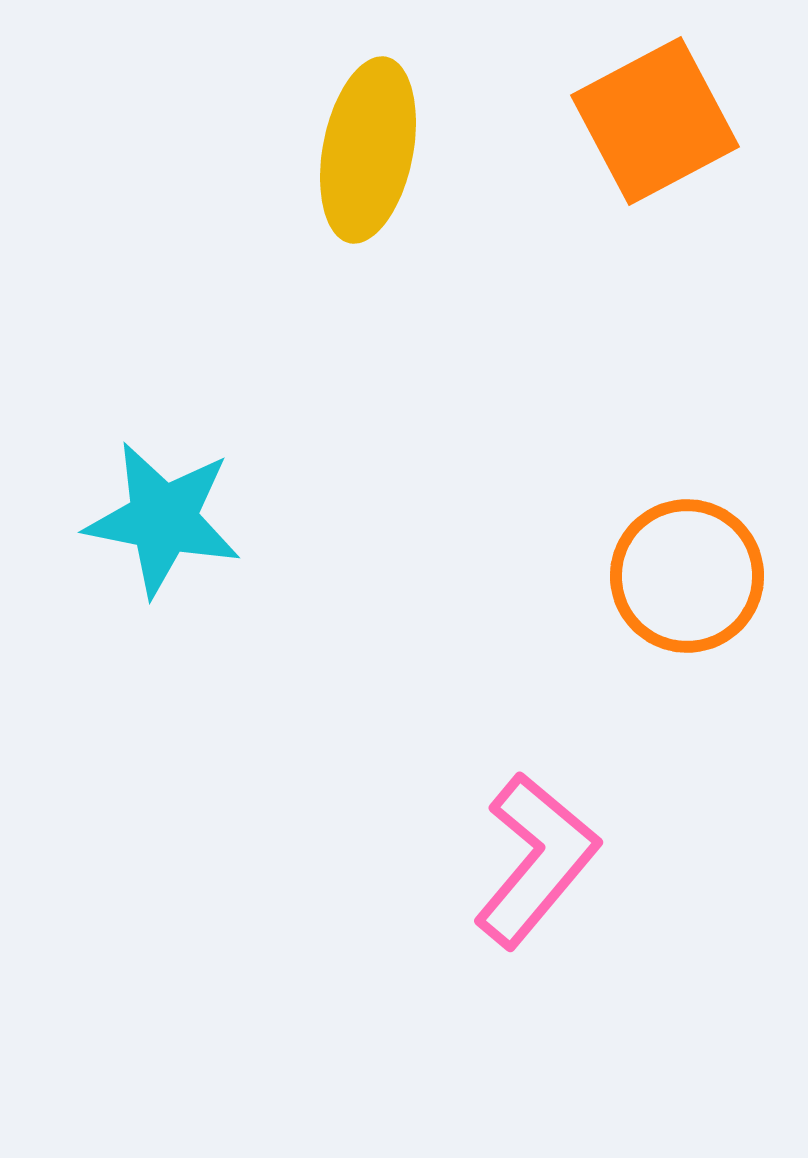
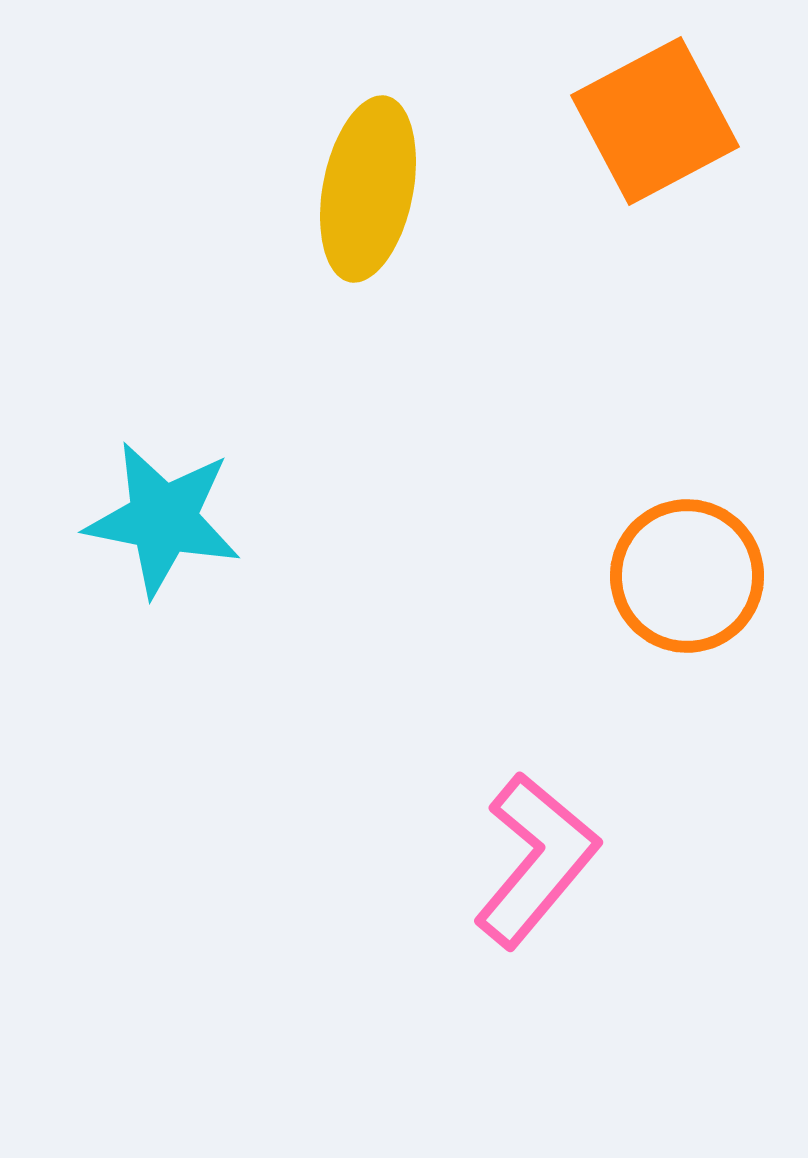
yellow ellipse: moved 39 px down
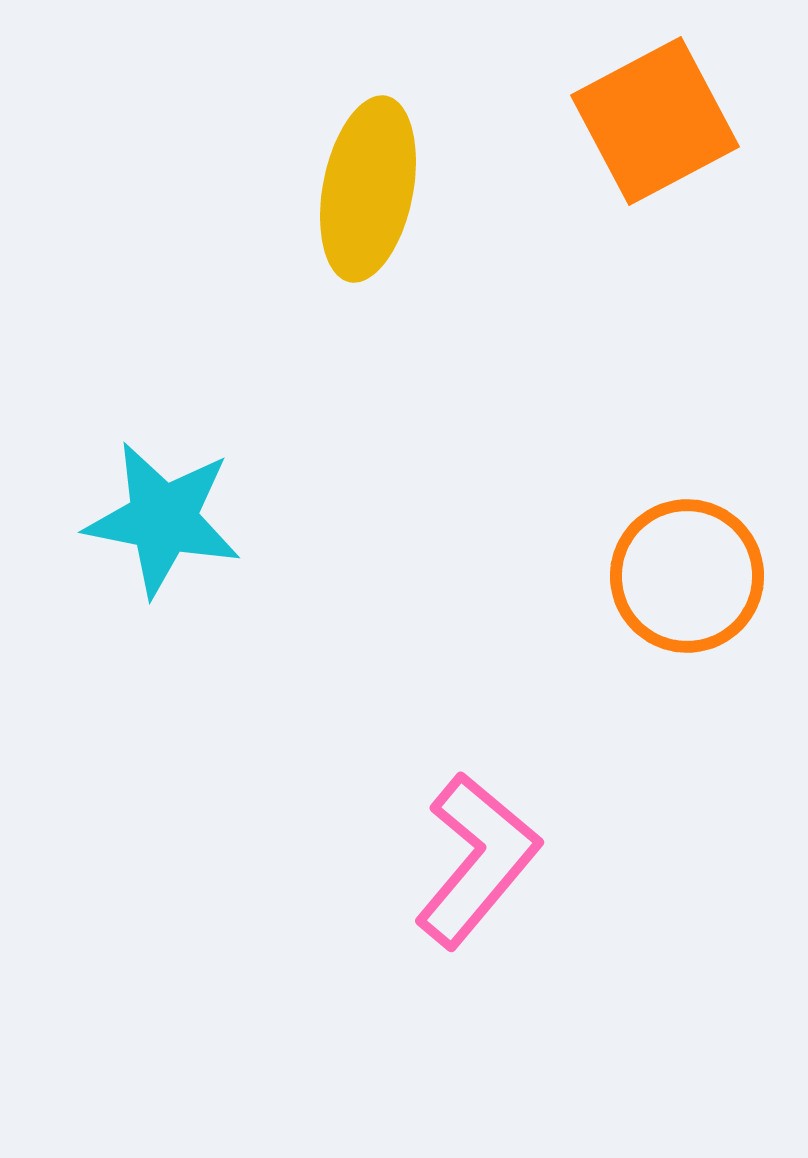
pink L-shape: moved 59 px left
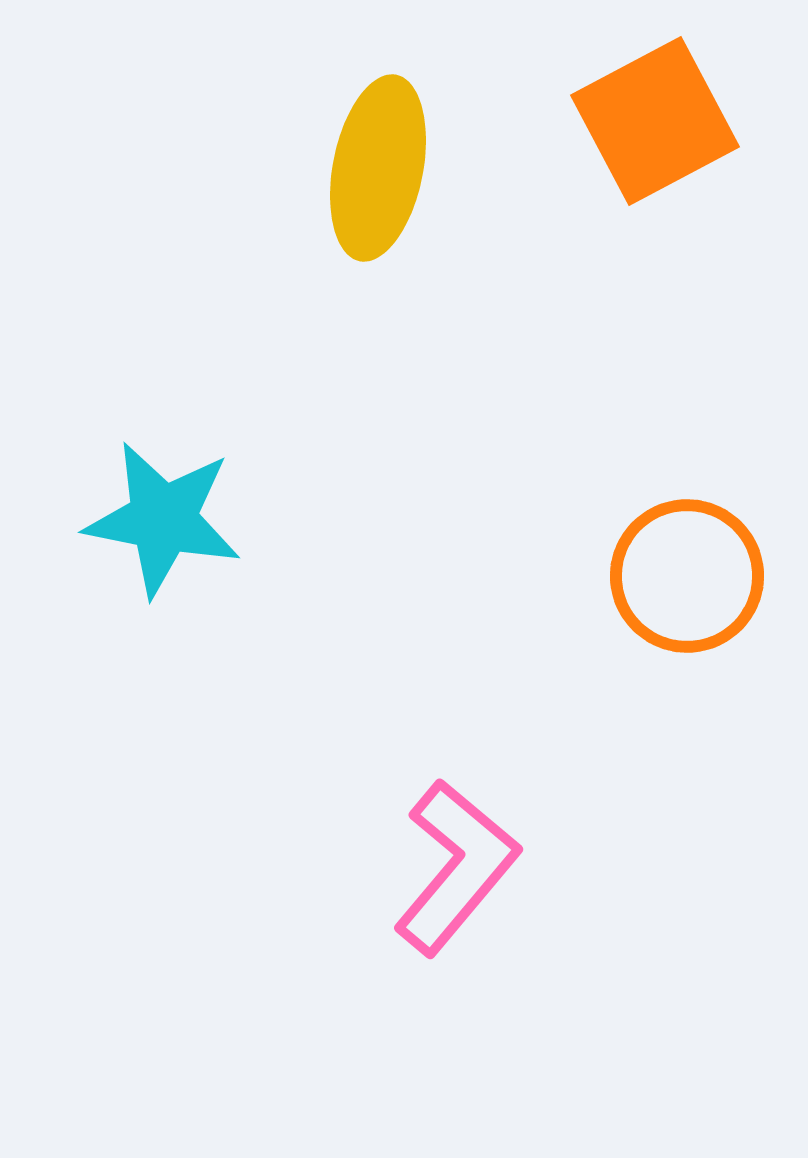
yellow ellipse: moved 10 px right, 21 px up
pink L-shape: moved 21 px left, 7 px down
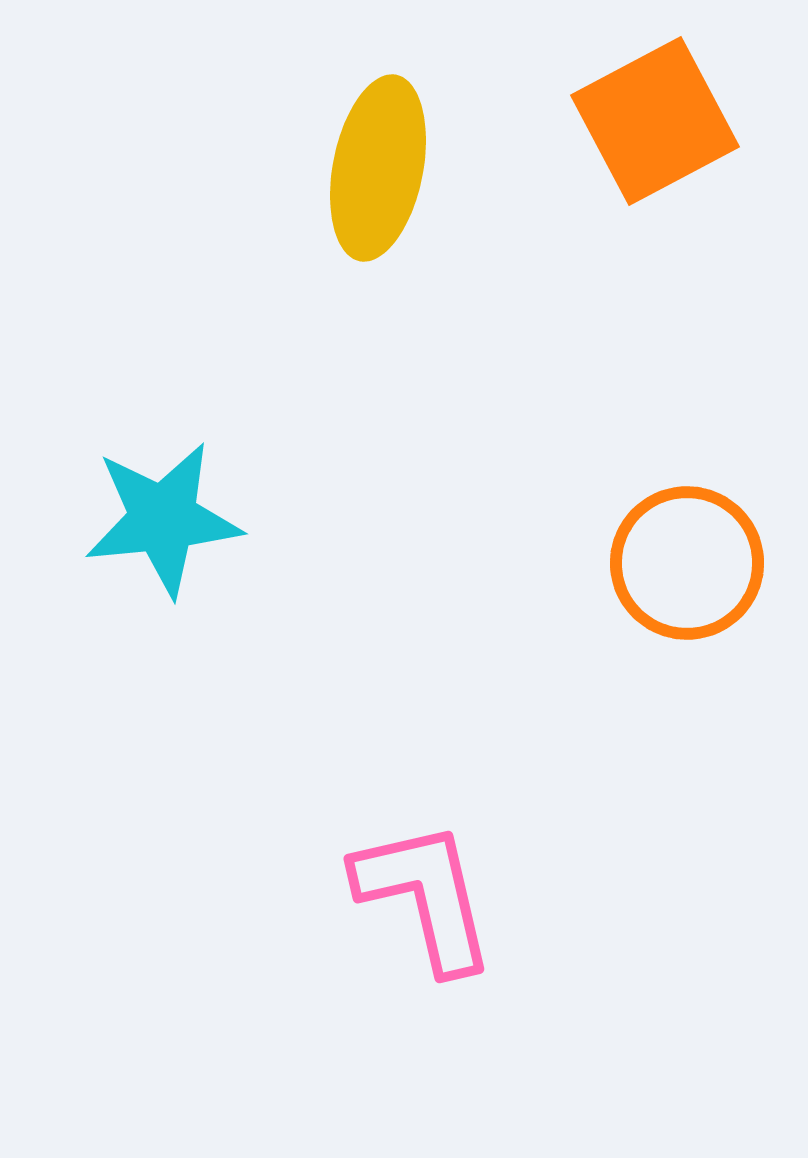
cyan star: rotated 17 degrees counterclockwise
orange circle: moved 13 px up
pink L-shape: moved 31 px left, 29 px down; rotated 53 degrees counterclockwise
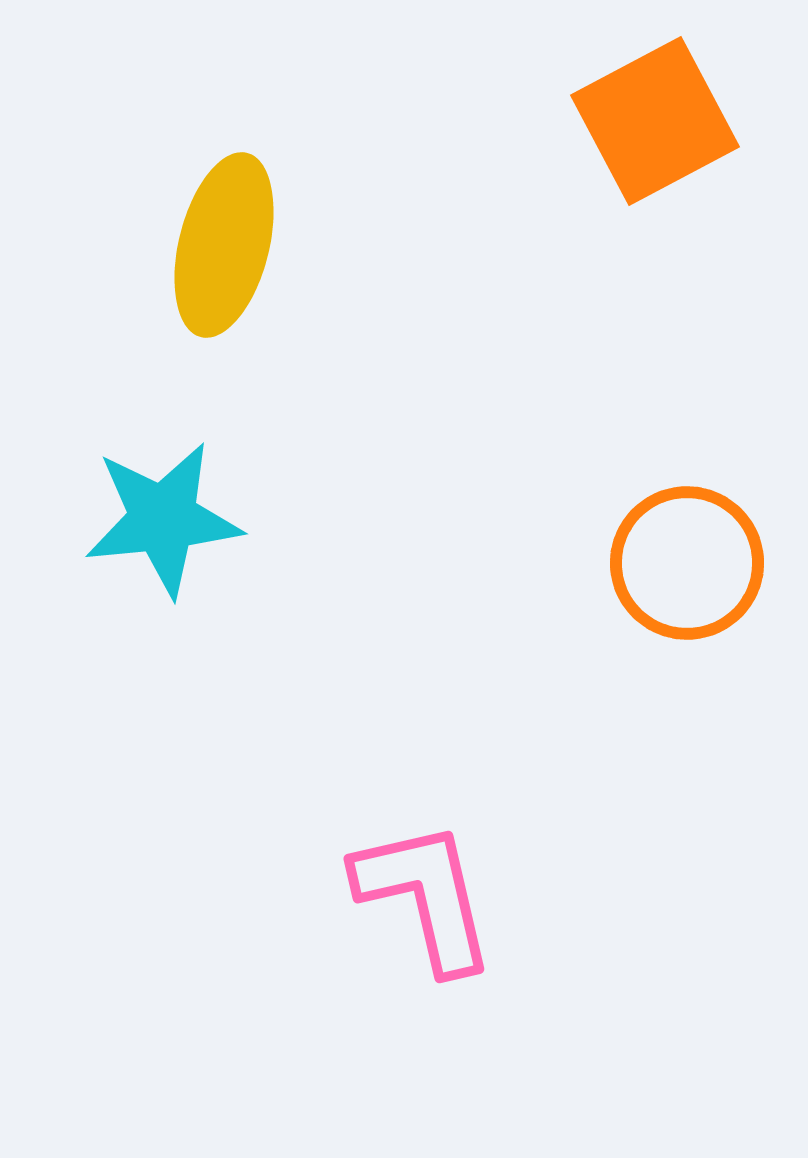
yellow ellipse: moved 154 px left, 77 px down; rotated 3 degrees clockwise
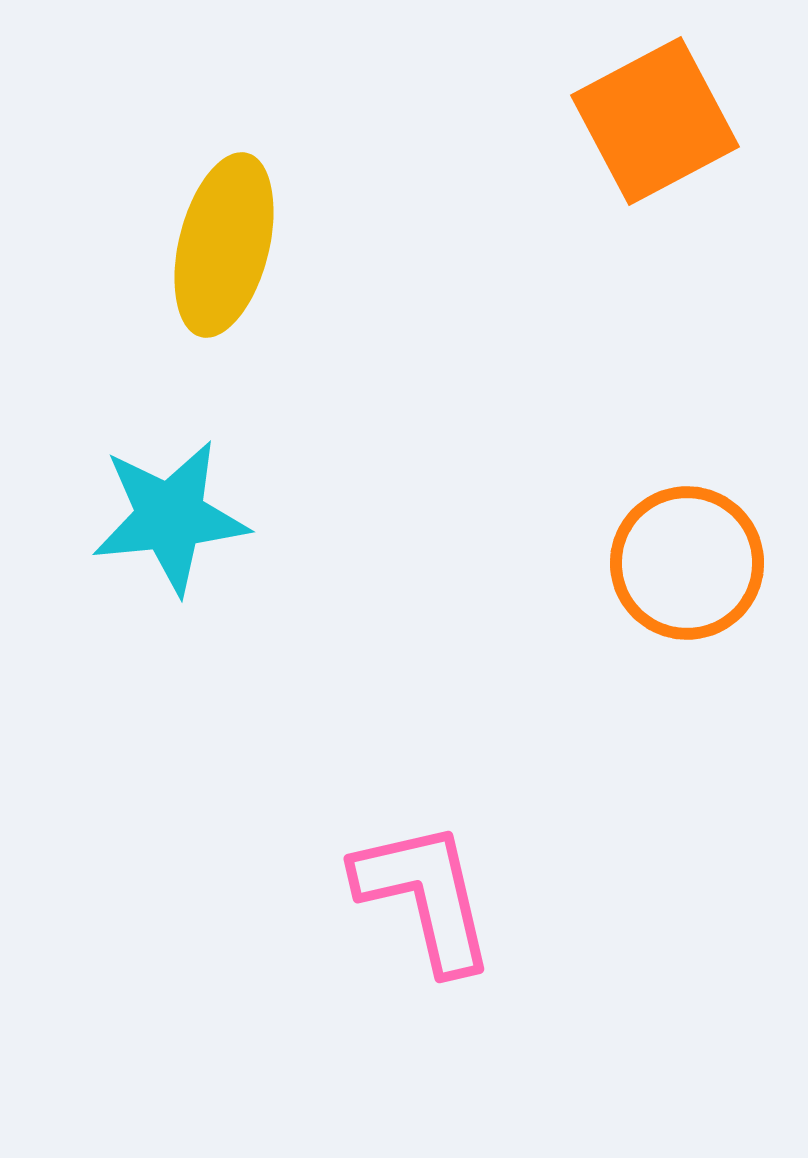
cyan star: moved 7 px right, 2 px up
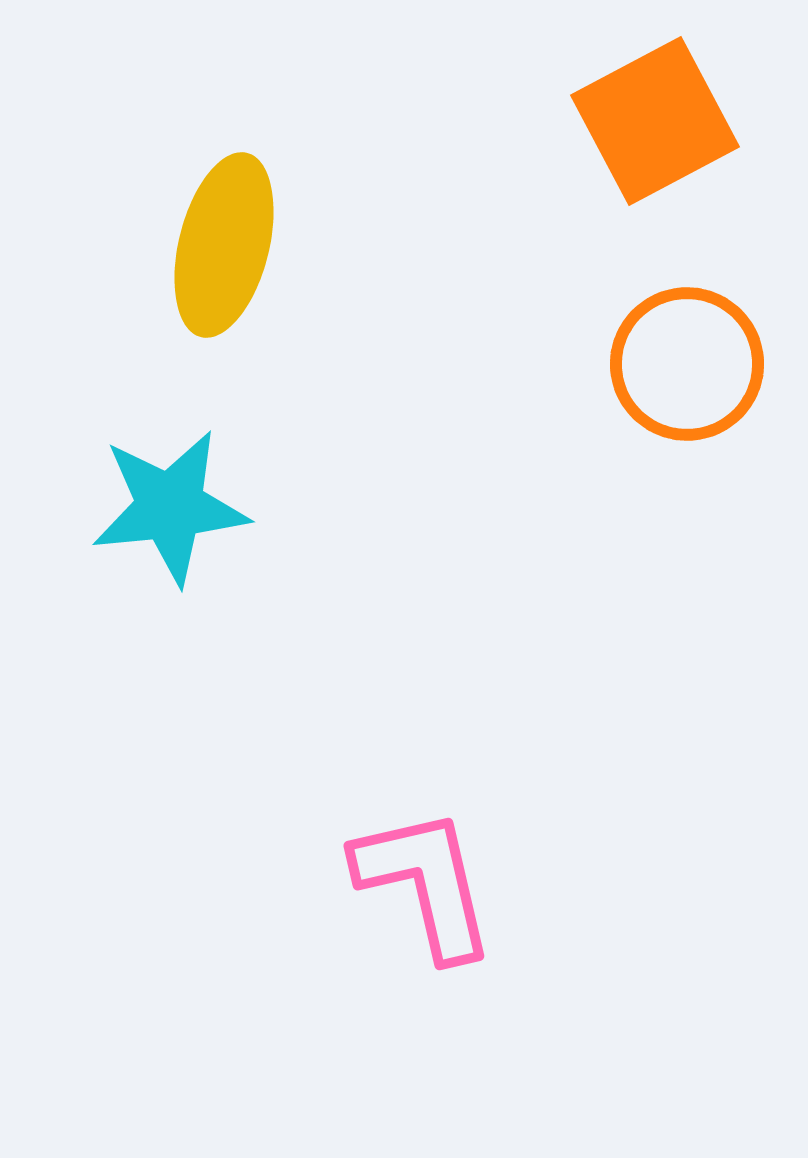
cyan star: moved 10 px up
orange circle: moved 199 px up
pink L-shape: moved 13 px up
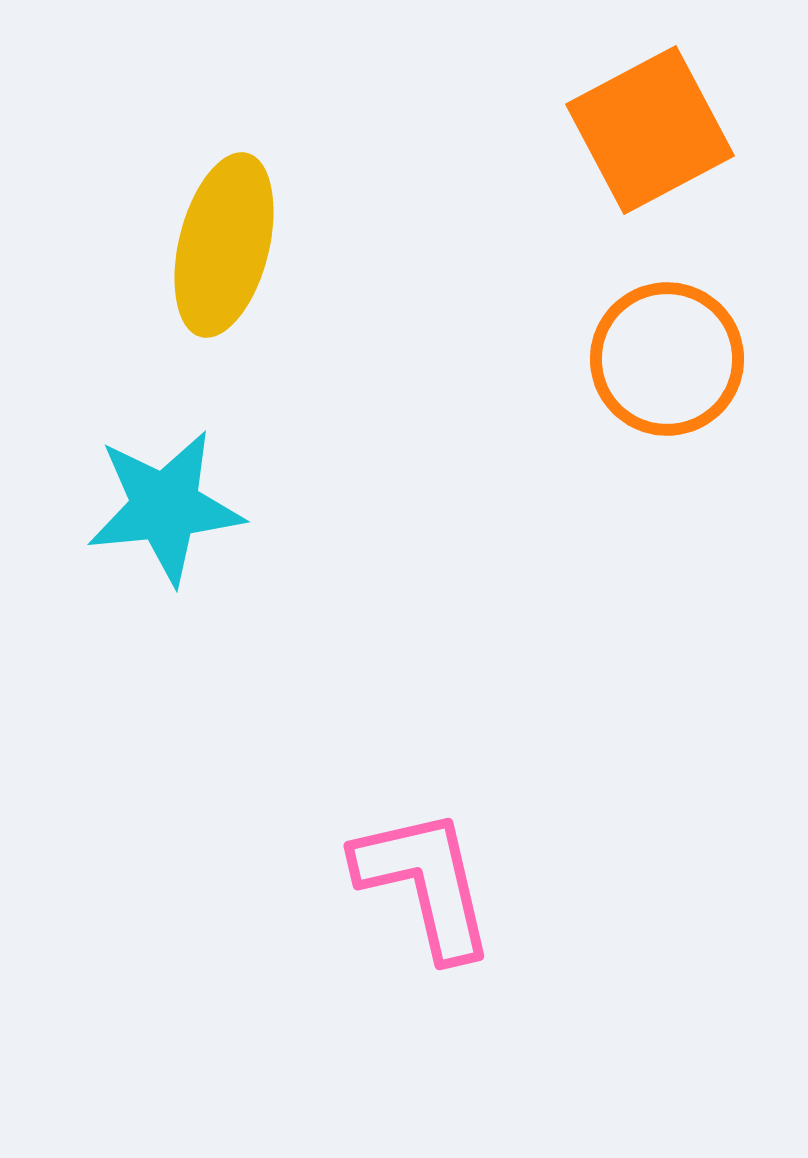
orange square: moved 5 px left, 9 px down
orange circle: moved 20 px left, 5 px up
cyan star: moved 5 px left
